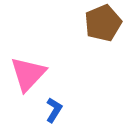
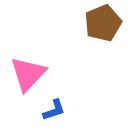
blue L-shape: rotated 40 degrees clockwise
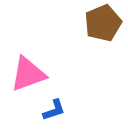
pink triangle: rotated 27 degrees clockwise
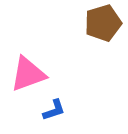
brown pentagon: rotated 6 degrees clockwise
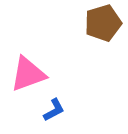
blue L-shape: rotated 10 degrees counterclockwise
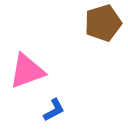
pink triangle: moved 1 px left, 3 px up
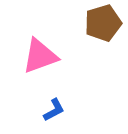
pink triangle: moved 13 px right, 15 px up
